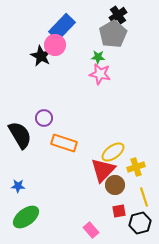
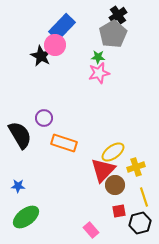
pink star: moved 1 px left, 1 px up; rotated 25 degrees counterclockwise
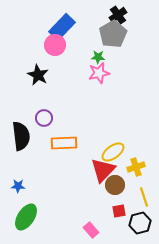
black star: moved 3 px left, 19 px down
black semicircle: moved 1 px right, 1 px down; rotated 24 degrees clockwise
orange rectangle: rotated 20 degrees counterclockwise
green ellipse: rotated 20 degrees counterclockwise
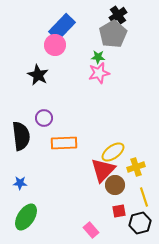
blue star: moved 2 px right, 3 px up
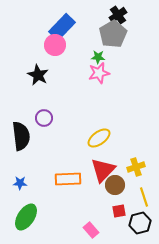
orange rectangle: moved 4 px right, 36 px down
yellow ellipse: moved 14 px left, 14 px up
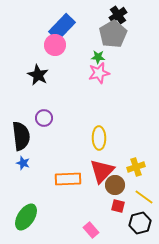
yellow ellipse: rotated 55 degrees counterclockwise
red triangle: moved 1 px left, 1 px down
blue star: moved 3 px right, 20 px up; rotated 16 degrees clockwise
yellow line: rotated 36 degrees counterclockwise
red square: moved 1 px left, 5 px up; rotated 24 degrees clockwise
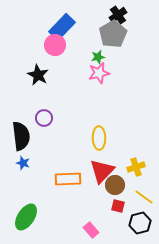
green star: rotated 16 degrees counterclockwise
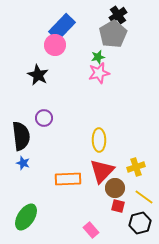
yellow ellipse: moved 2 px down
brown circle: moved 3 px down
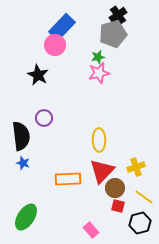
gray pentagon: rotated 16 degrees clockwise
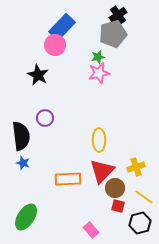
purple circle: moved 1 px right
